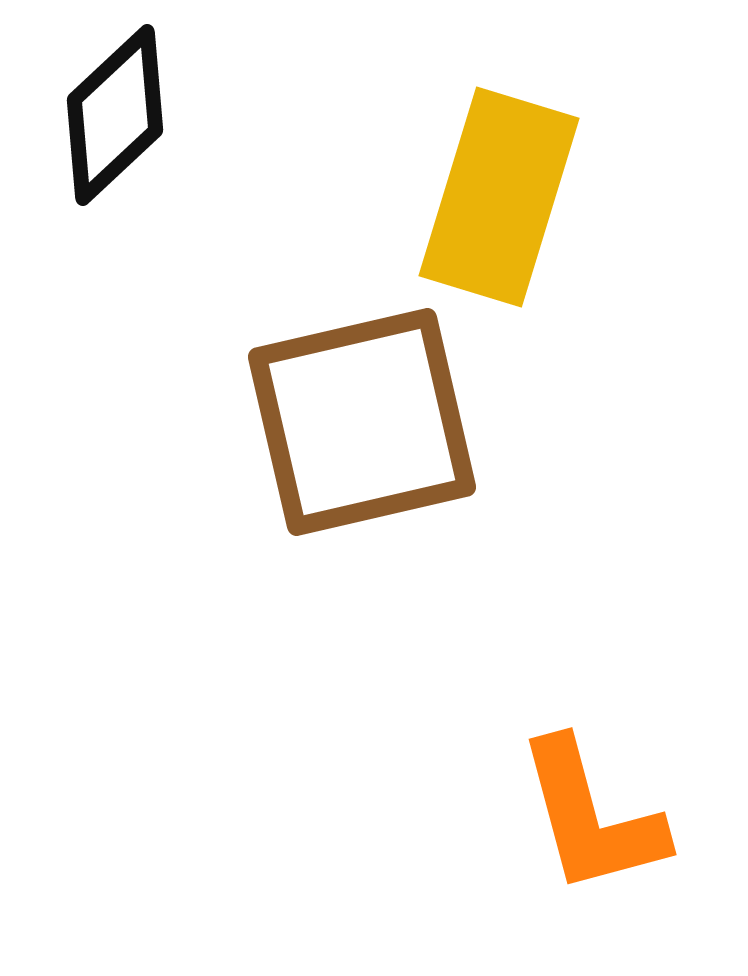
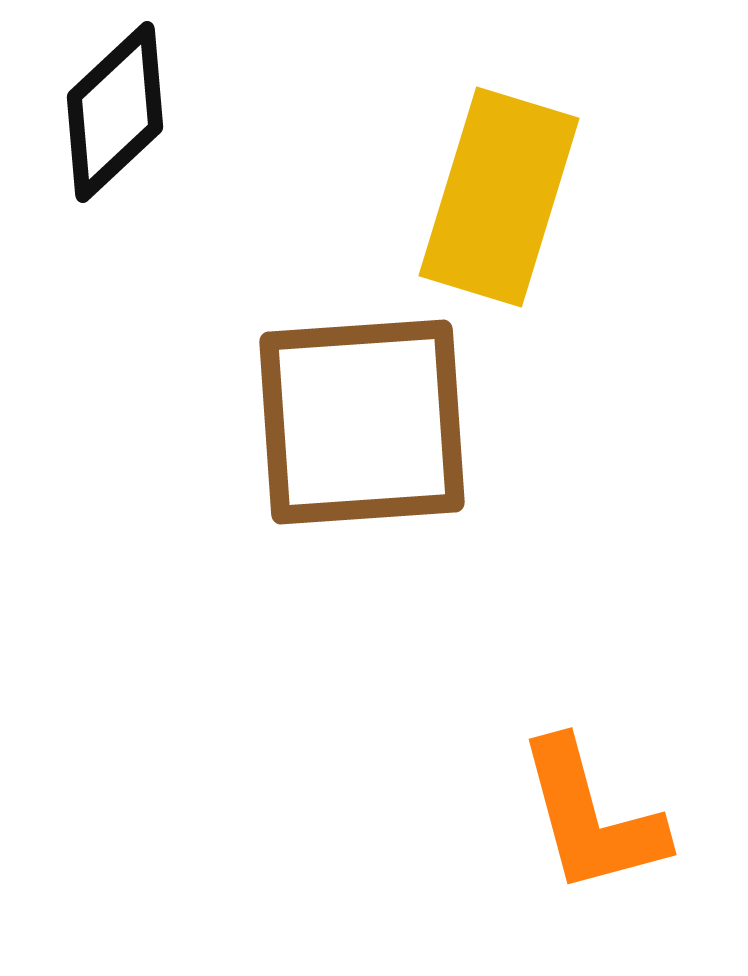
black diamond: moved 3 px up
brown square: rotated 9 degrees clockwise
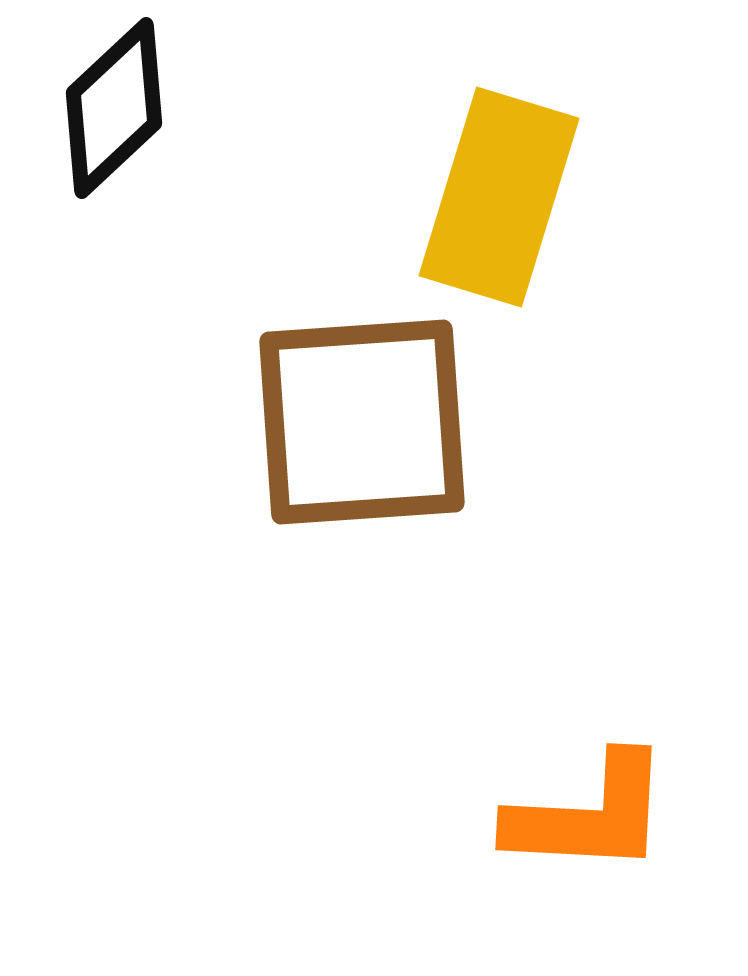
black diamond: moved 1 px left, 4 px up
orange L-shape: moved 2 px left, 2 px up; rotated 72 degrees counterclockwise
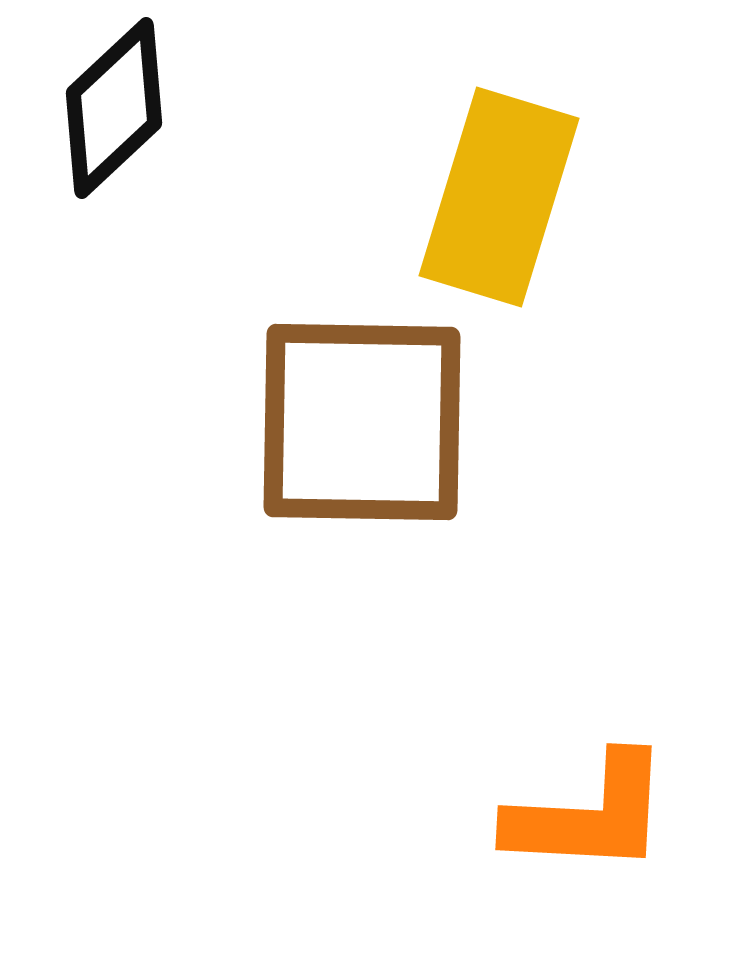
brown square: rotated 5 degrees clockwise
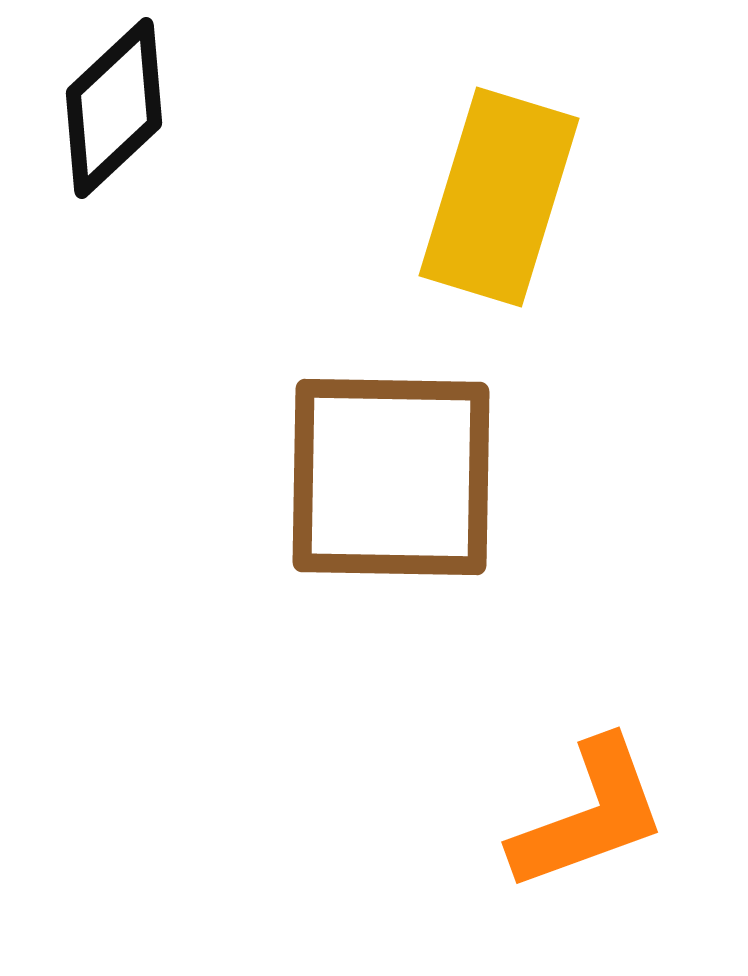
brown square: moved 29 px right, 55 px down
orange L-shape: rotated 23 degrees counterclockwise
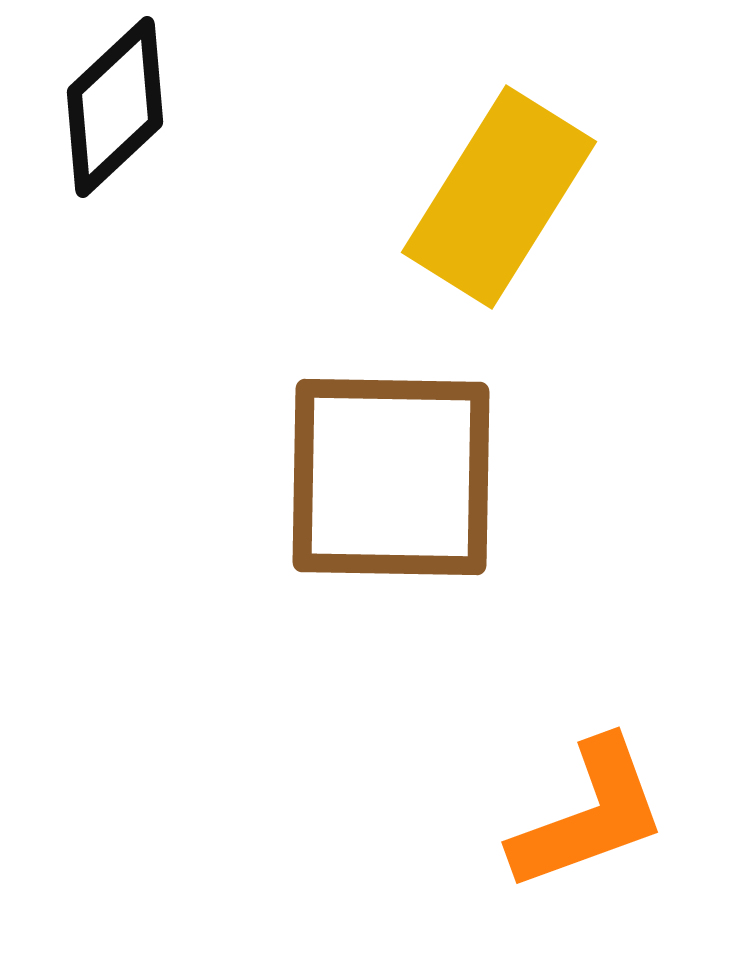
black diamond: moved 1 px right, 1 px up
yellow rectangle: rotated 15 degrees clockwise
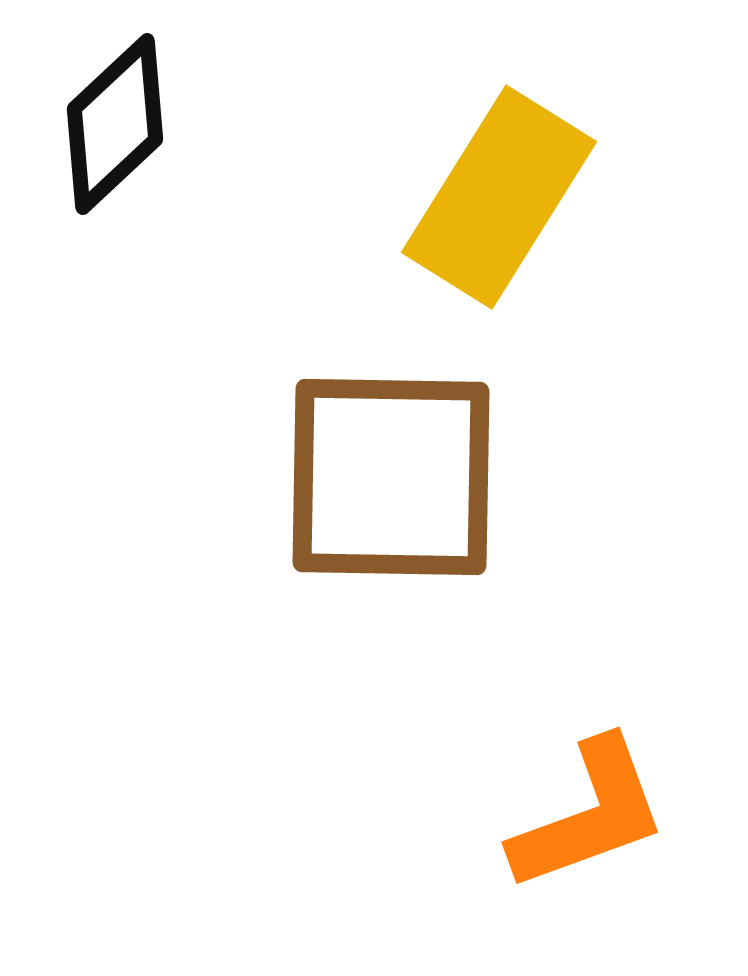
black diamond: moved 17 px down
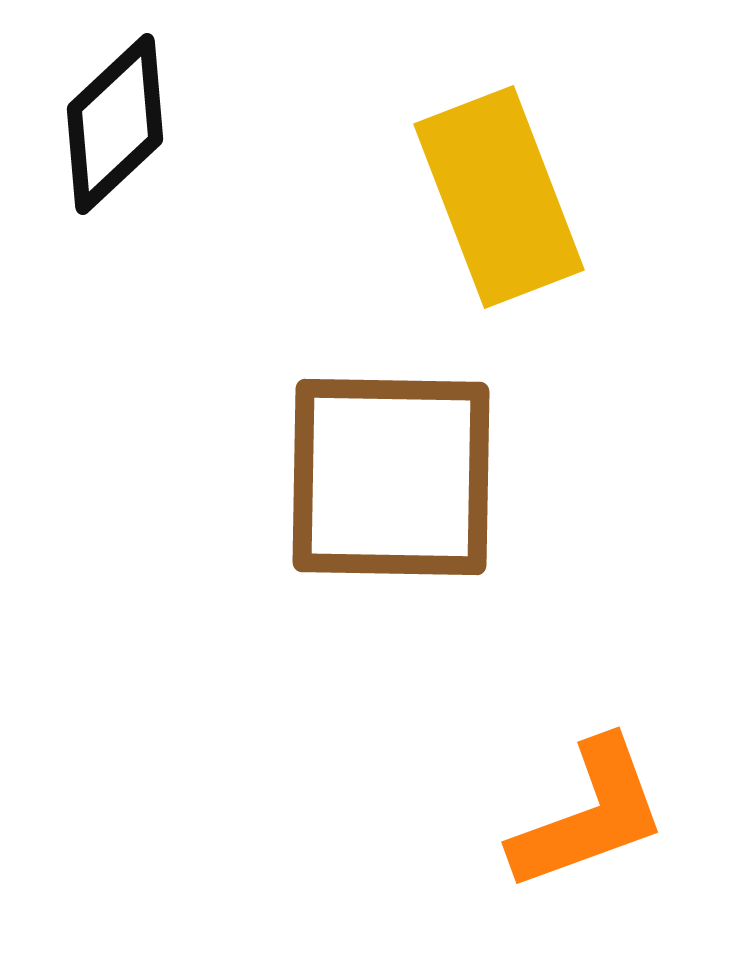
yellow rectangle: rotated 53 degrees counterclockwise
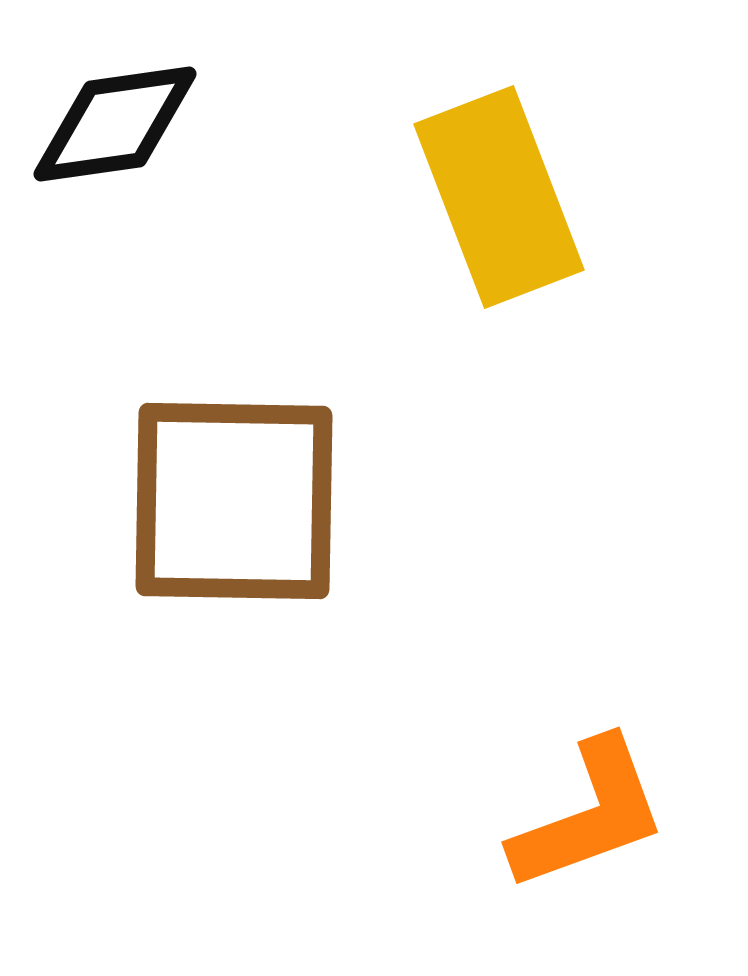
black diamond: rotated 35 degrees clockwise
brown square: moved 157 px left, 24 px down
